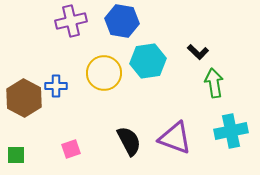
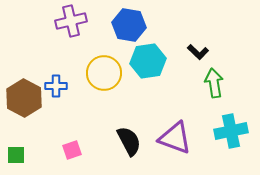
blue hexagon: moved 7 px right, 4 px down
pink square: moved 1 px right, 1 px down
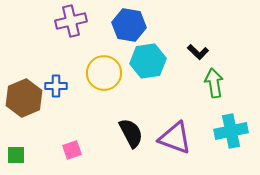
brown hexagon: rotated 9 degrees clockwise
black semicircle: moved 2 px right, 8 px up
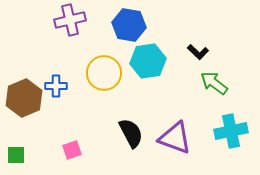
purple cross: moved 1 px left, 1 px up
green arrow: rotated 44 degrees counterclockwise
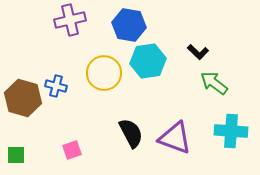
blue cross: rotated 15 degrees clockwise
brown hexagon: moved 1 px left; rotated 21 degrees counterclockwise
cyan cross: rotated 16 degrees clockwise
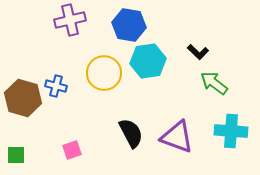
purple triangle: moved 2 px right, 1 px up
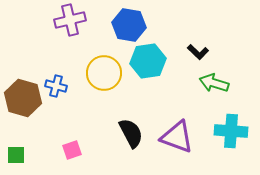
green arrow: rotated 20 degrees counterclockwise
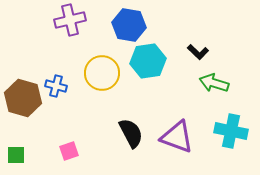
yellow circle: moved 2 px left
cyan cross: rotated 8 degrees clockwise
pink square: moved 3 px left, 1 px down
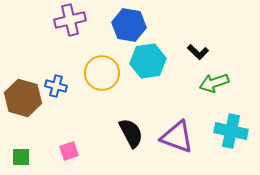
green arrow: rotated 36 degrees counterclockwise
green square: moved 5 px right, 2 px down
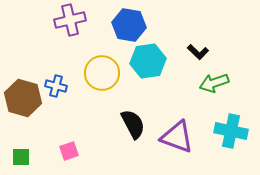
black semicircle: moved 2 px right, 9 px up
